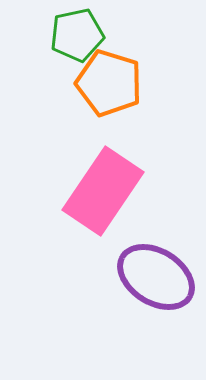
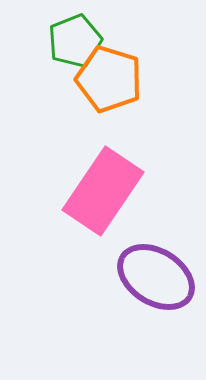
green pentagon: moved 2 px left, 6 px down; rotated 10 degrees counterclockwise
orange pentagon: moved 4 px up
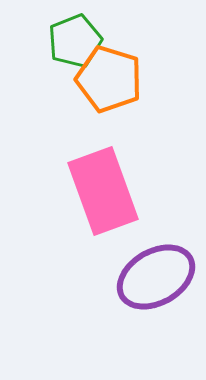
pink rectangle: rotated 54 degrees counterclockwise
purple ellipse: rotated 62 degrees counterclockwise
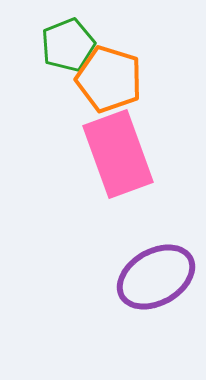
green pentagon: moved 7 px left, 4 px down
pink rectangle: moved 15 px right, 37 px up
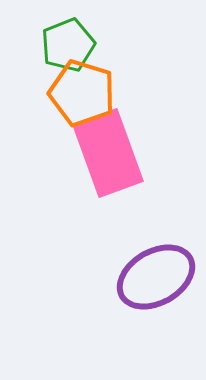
orange pentagon: moved 27 px left, 14 px down
pink rectangle: moved 10 px left, 1 px up
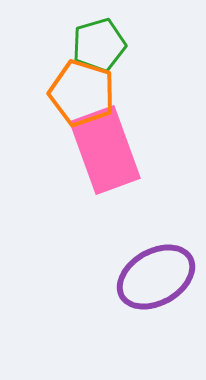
green pentagon: moved 31 px right; rotated 6 degrees clockwise
pink rectangle: moved 3 px left, 3 px up
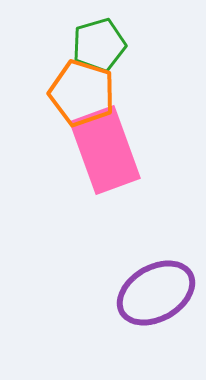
purple ellipse: moved 16 px down
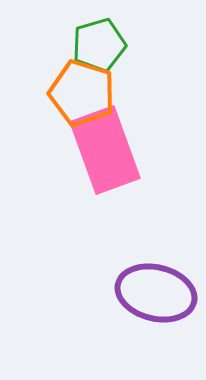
purple ellipse: rotated 44 degrees clockwise
